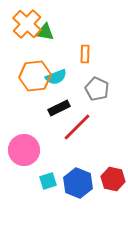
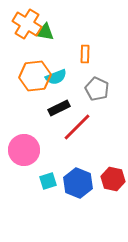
orange cross: rotated 12 degrees counterclockwise
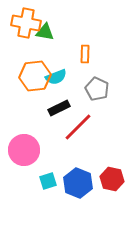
orange cross: moved 1 px left, 1 px up; rotated 20 degrees counterclockwise
red line: moved 1 px right
red hexagon: moved 1 px left
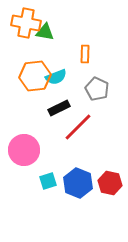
red hexagon: moved 2 px left, 4 px down
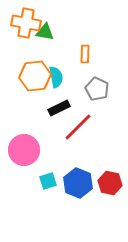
cyan semicircle: rotated 80 degrees counterclockwise
